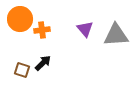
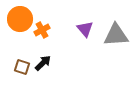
orange cross: rotated 21 degrees counterclockwise
brown square: moved 3 px up
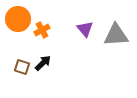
orange circle: moved 2 px left
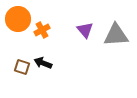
purple triangle: moved 1 px down
black arrow: rotated 114 degrees counterclockwise
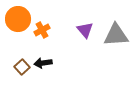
black arrow: rotated 30 degrees counterclockwise
brown square: rotated 28 degrees clockwise
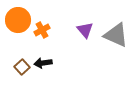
orange circle: moved 1 px down
gray triangle: rotated 28 degrees clockwise
